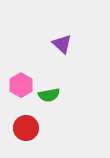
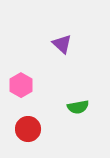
green semicircle: moved 29 px right, 12 px down
red circle: moved 2 px right, 1 px down
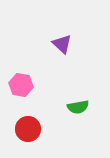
pink hexagon: rotated 20 degrees counterclockwise
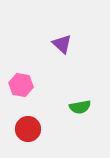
green semicircle: moved 2 px right
